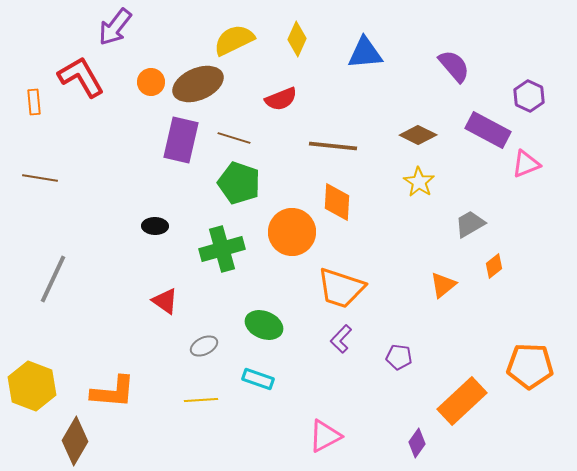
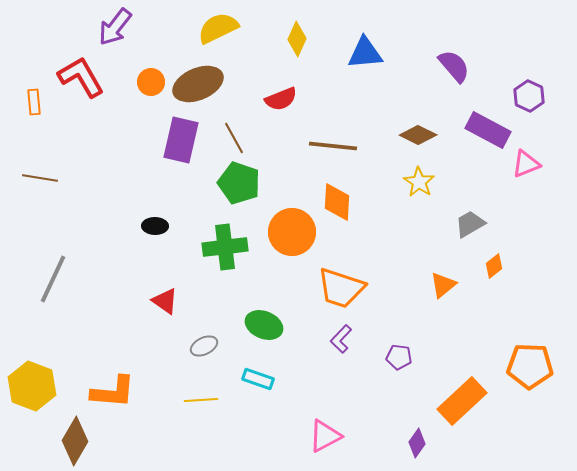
yellow semicircle at (234, 40): moved 16 px left, 12 px up
brown line at (234, 138): rotated 44 degrees clockwise
green cross at (222, 249): moved 3 px right, 2 px up; rotated 9 degrees clockwise
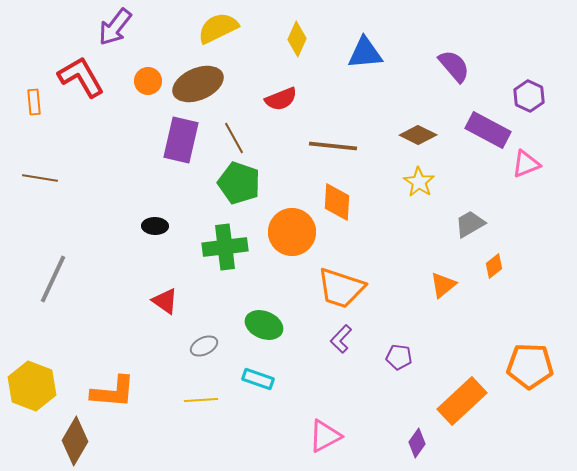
orange circle at (151, 82): moved 3 px left, 1 px up
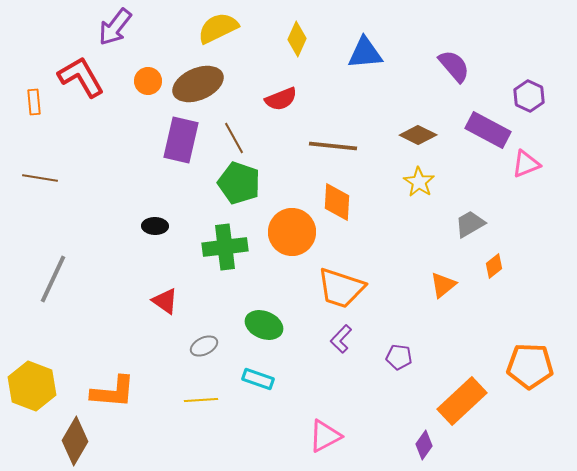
purple diamond at (417, 443): moved 7 px right, 2 px down
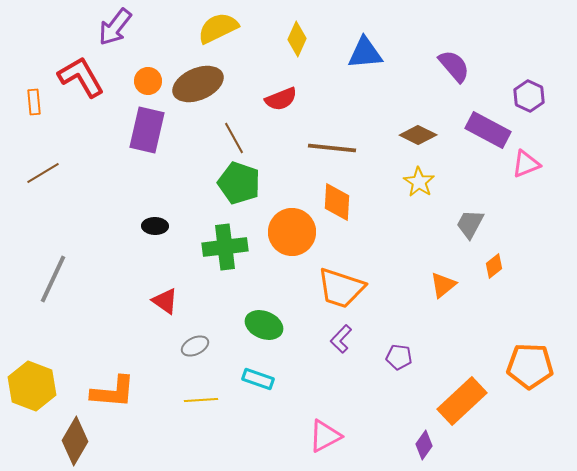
purple rectangle at (181, 140): moved 34 px left, 10 px up
brown line at (333, 146): moved 1 px left, 2 px down
brown line at (40, 178): moved 3 px right, 5 px up; rotated 40 degrees counterclockwise
gray trapezoid at (470, 224): rotated 32 degrees counterclockwise
gray ellipse at (204, 346): moved 9 px left
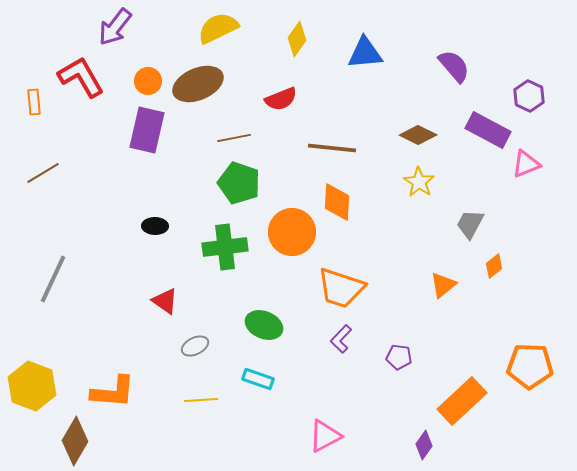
yellow diamond at (297, 39): rotated 12 degrees clockwise
brown line at (234, 138): rotated 72 degrees counterclockwise
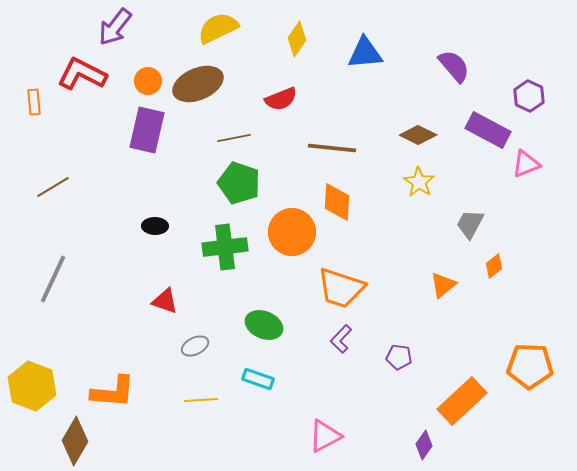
red L-shape at (81, 77): moved 1 px right, 3 px up; rotated 33 degrees counterclockwise
brown line at (43, 173): moved 10 px right, 14 px down
red triangle at (165, 301): rotated 16 degrees counterclockwise
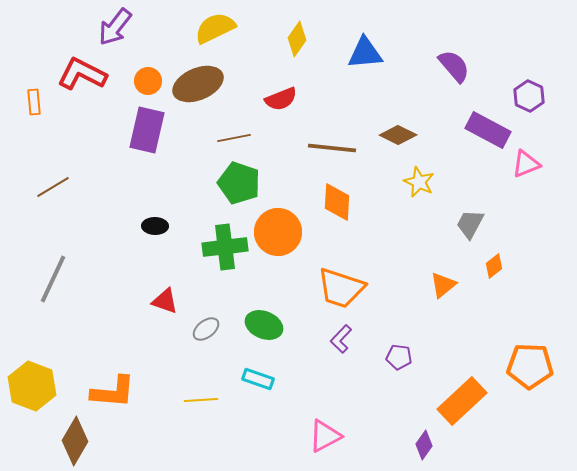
yellow semicircle at (218, 28): moved 3 px left
brown diamond at (418, 135): moved 20 px left
yellow star at (419, 182): rotated 8 degrees counterclockwise
orange circle at (292, 232): moved 14 px left
gray ellipse at (195, 346): moved 11 px right, 17 px up; rotated 12 degrees counterclockwise
